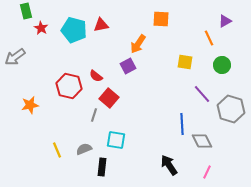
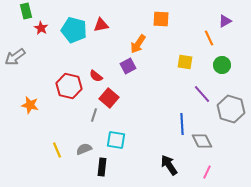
orange star: rotated 24 degrees clockwise
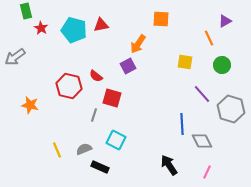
red square: moved 3 px right; rotated 24 degrees counterclockwise
cyan square: rotated 18 degrees clockwise
black rectangle: moved 2 px left; rotated 72 degrees counterclockwise
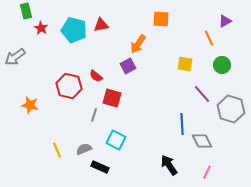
yellow square: moved 2 px down
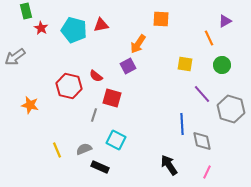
gray diamond: rotated 15 degrees clockwise
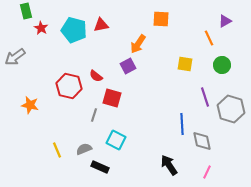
purple line: moved 3 px right, 3 px down; rotated 24 degrees clockwise
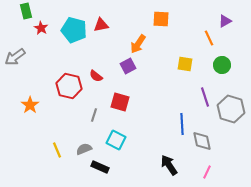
red square: moved 8 px right, 4 px down
orange star: rotated 24 degrees clockwise
